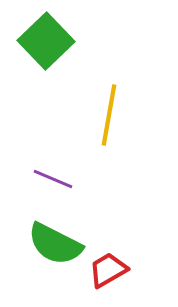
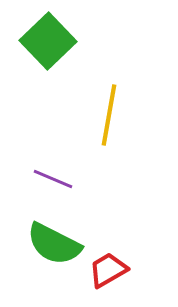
green square: moved 2 px right
green semicircle: moved 1 px left
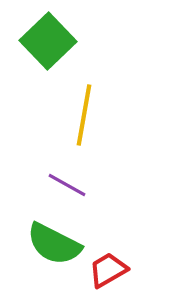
yellow line: moved 25 px left
purple line: moved 14 px right, 6 px down; rotated 6 degrees clockwise
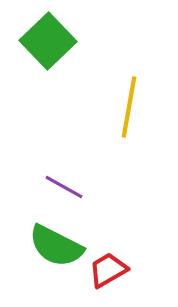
yellow line: moved 45 px right, 8 px up
purple line: moved 3 px left, 2 px down
green semicircle: moved 2 px right, 2 px down
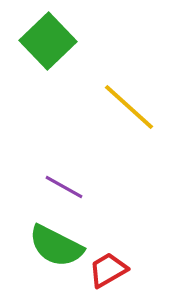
yellow line: rotated 58 degrees counterclockwise
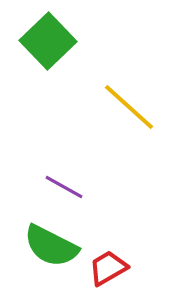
green semicircle: moved 5 px left
red trapezoid: moved 2 px up
